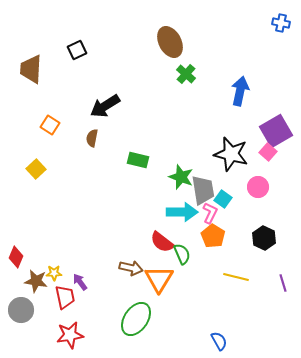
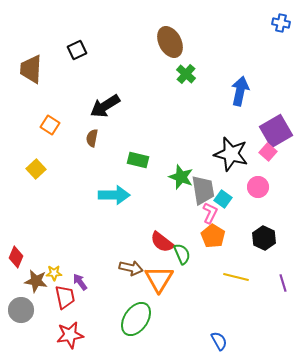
cyan arrow: moved 68 px left, 17 px up
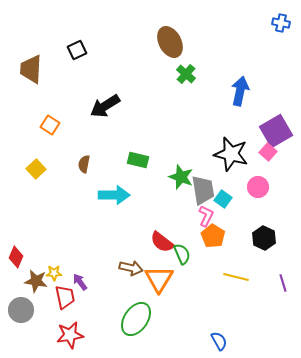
brown semicircle: moved 8 px left, 26 px down
pink L-shape: moved 4 px left, 3 px down
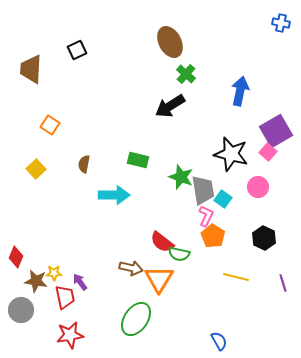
black arrow: moved 65 px right
green semicircle: moved 3 px left; rotated 125 degrees clockwise
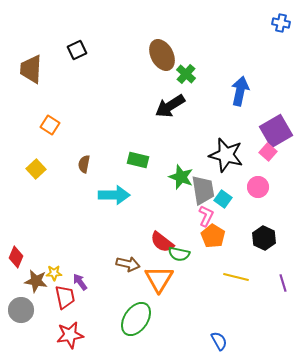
brown ellipse: moved 8 px left, 13 px down
black star: moved 5 px left, 1 px down
brown arrow: moved 3 px left, 4 px up
